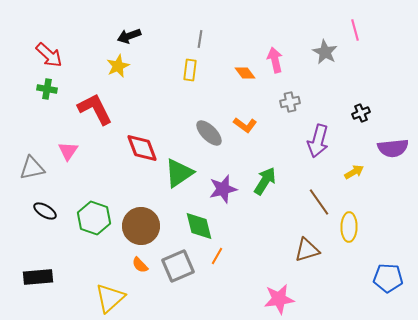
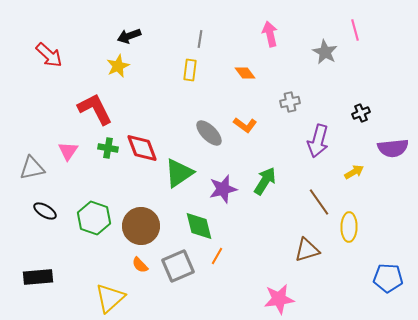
pink arrow: moved 5 px left, 26 px up
green cross: moved 61 px right, 59 px down
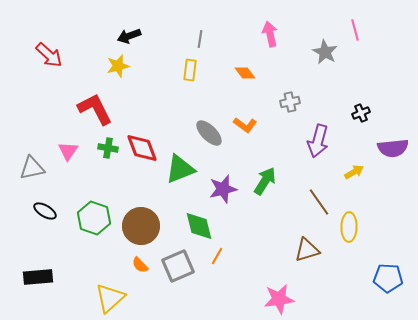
yellow star: rotated 10 degrees clockwise
green triangle: moved 1 px right, 4 px up; rotated 12 degrees clockwise
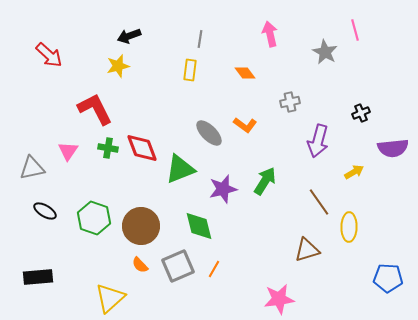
orange line: moved 3 px left, 13 px down
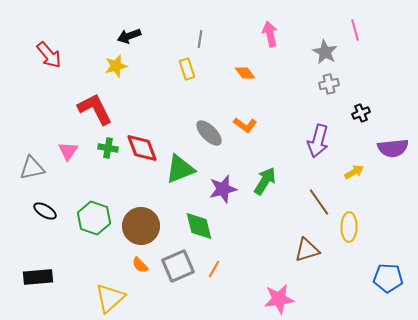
red arrow: rotated 8 degrees clockwise
yellow star: moved 2 px left
yellow rectangle: moved 3 px left, 1 px up; rotated 25 degrees counterclockwise
gray cross: moved 39 px right, 18 px up
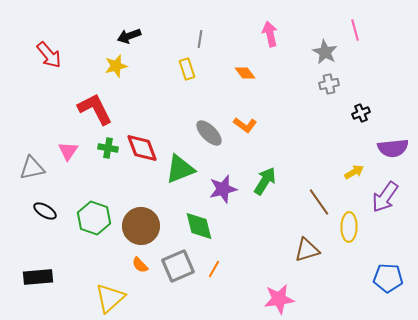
purple arrow: moved 67 px right, 56 px down; rotated 20 degrees clockwise
